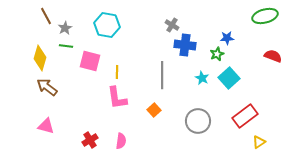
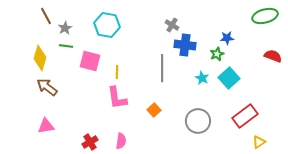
gray line: moved 7 px up
pink triangle: rotated 24 degrees counterclockwise
red cross: moved 2 px down
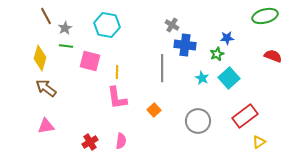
brown arrow: moved 1 px left, 1 px down
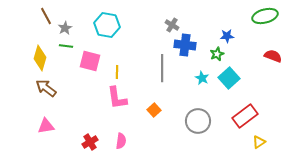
blue star: moved 2 px up
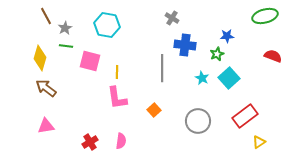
gray cross: moved 7 px up
